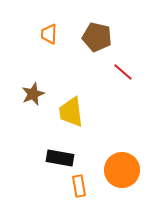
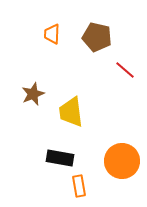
orange trapezoid: moved 3 px right
red line: moved 2 px right, 2 px up
orange circle: moved 9 px up
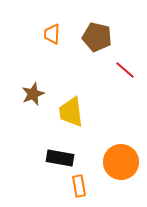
orange circle: moved 1 px left, 1 px down
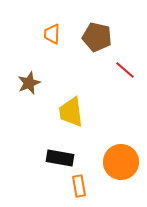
brown star: moved 4 px left, 11 px up
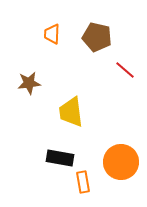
brown star: rotated 15 degrees clockwise
orange rectangle: moved 4 px right, 4 px up
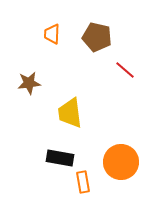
yellow trapezoid: moved 1 px left, 1 px down
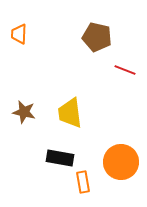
orange trapezoid: moved 33 px left
red line: rotated 20 degrees counterclockwise
brown star: moved 5 px left, 29 px down; rotated 20 degrees clockwise
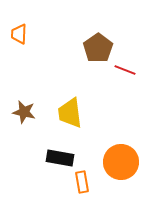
brown pentagon: moved 1 px right, 11 px down; rotated 24 degrees clockwise
orange rectangle: moved 1 px left
